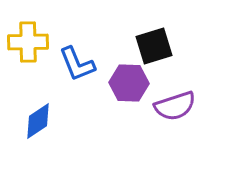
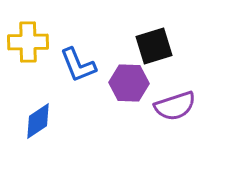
blue L-shape: moved 1 px right, 1 px down
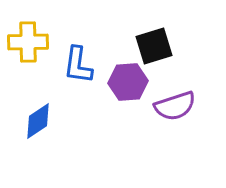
blue L-shape: rotated 30 degrees clockwise
purple hexagon: moved 1 px left, 1 px up; rotated 6 degrees counterclockwise
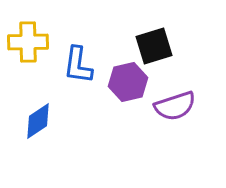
purple hexagon: rotated 9 degrees counterclockwise
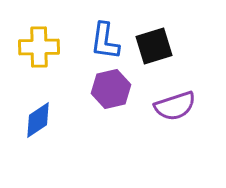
yellow cross: moved 11 px right, 5 px down
blue L-shape: moved 27 px right, 24 px up
purple hexagon: moved 17 px left, 7 px down
blue diamond: moved 1 px up
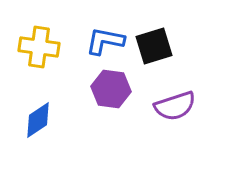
blue L-shape: rotated 93 degrees clockwise
yellow cross: rotated 9 degrees clockwise
purple hexagon: rotated 21 degrees clockwise
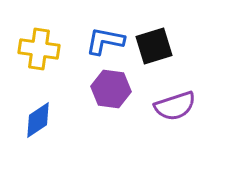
yellow cross: moved 2 px down
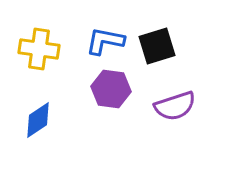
black square: moved 3 px right
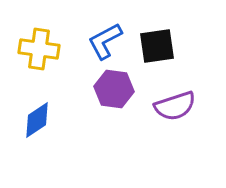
blue L-shape: rotated 39 degrees counterclockwise
black square: rotated 9 degrees clockwise
purple hexagon: moved 3 px right
blue diamond: moved 1 px left
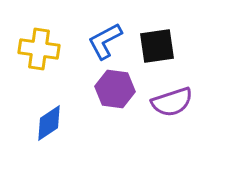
purple hexagon: moved 1 px right
purple semicircle: moved 3 px left, 4 px up
blue diamond: moved 12 px right, 3 px down
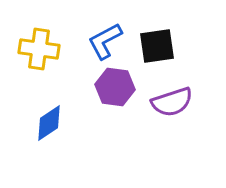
purple hexagon: moved 2 px up
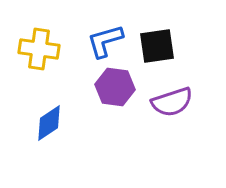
blue L-shape: rotated 12 degrees clockwise
